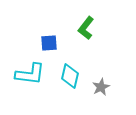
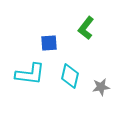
gray star: rotated 18 degrees clockwise
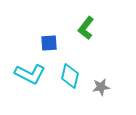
cyan L-shape: rotated 20 degrees clockwise
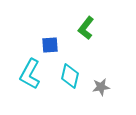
blue square: moved 1 px right, 2 px down
cyan L-shape: rotated 92 degrees clockwise
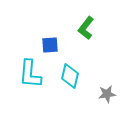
cyan L-shape: rotated 24 degrees counterclockwise
gray star: moved 6 px right, 7 px down
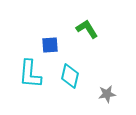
green L-shape: moved 1 px right, 1 px down; rotated 110 degrees clockwise
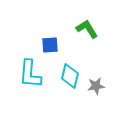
gray star: moved 11 px left, 8 px up
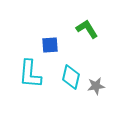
cyan diamond: moved 1 px right, 1 px down
